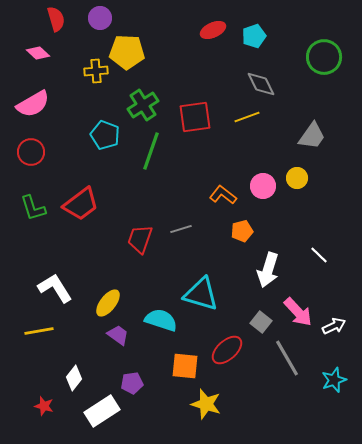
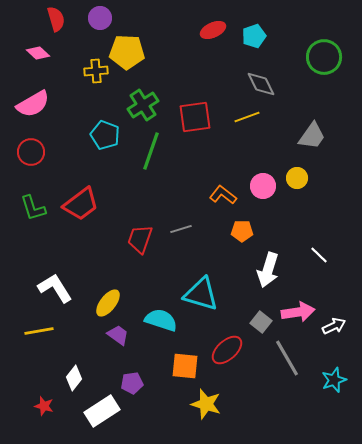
orange pentagon at (242, 231): rotated 15 degrees clockwise
pink arrow at (298, 312): rotated 56 degrees counterclockwise
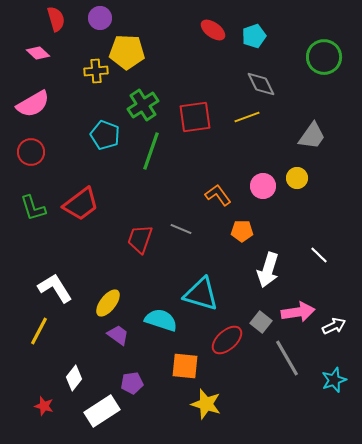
red ellipse at (213, 30): rotated 60 degrees clockwise
orange L-shape at (223, 195): moved 5 px left; rotated 16 degrees clockwise
gray line at (181, 229): rotated 40 degrees clockwise
yellow line at (39, 331): rotated 52 degrees counterclockwise
red ellipse at (227, 350): moved 10 px up
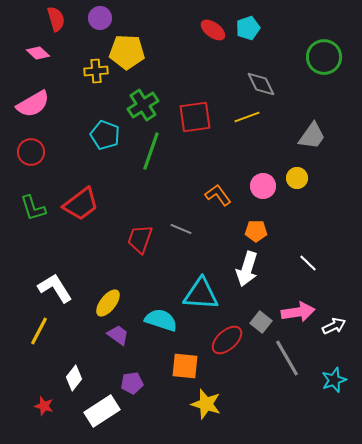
cyan pentagon at (254, 36): moved 6 px left, 8 px up
orange pentagon at (242, 231): moved 14 px right
white line at (319, 255): moved 11 px left, 8 px down
white arrow at (268, 270): moved 21 px left, 1 px up
cyan triangle at (201, 294): rotated 12 degrees counterclockwise
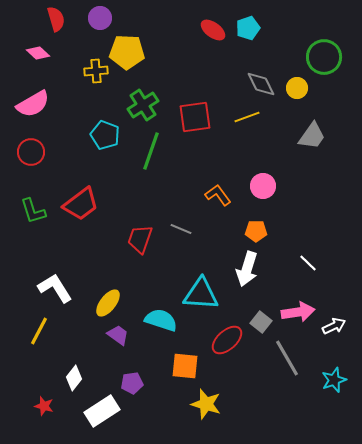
yellow circle at (297, 178): moved 90 px up
green L-shape at (33, 208): moved 3 px down
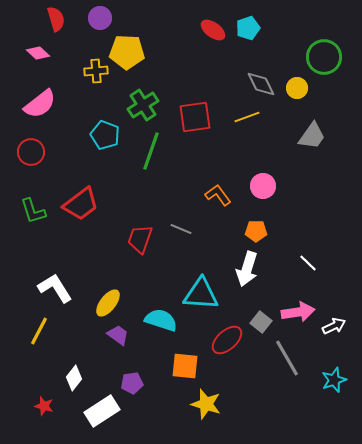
pink semicircle at (33, 104): moved 7 px right; rotated 8 degrees counterclockwise
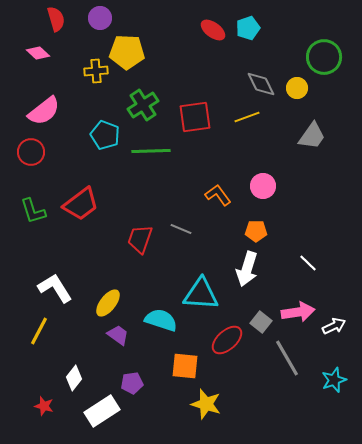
pink semicircle at (40, 104): moved 4 px right, 7 px down
green line at (151, 151): rotated 69 degrees clockwise
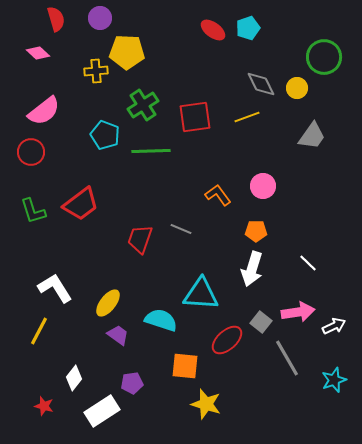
white arrow at (247, 269): moved 5 px right
